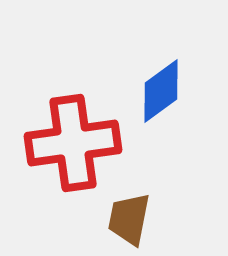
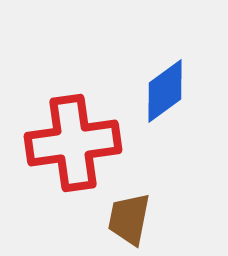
blue diamond: moved 4 px right
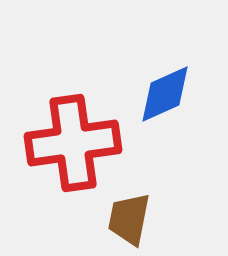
blue diamond: moved 3 px down; rotated 12 degrees clockwise
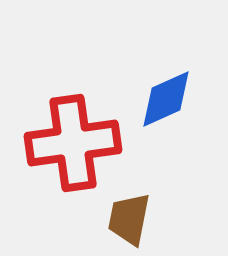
blue diamond: moved 1 px right, 5 px down
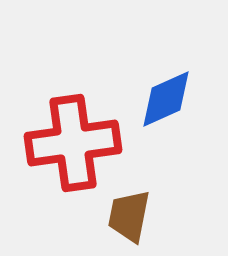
brown trapezoid: moved 3 px up
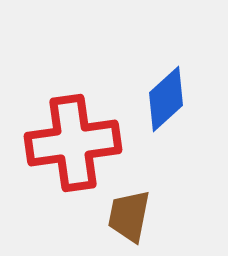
blue diamond: rotated 18 degrees counterclockwise
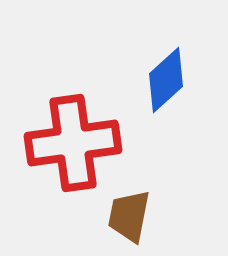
blue diamond: moved 19 px up
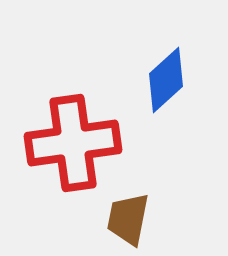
brown trapezoid: moved 1 px left, 3 px down
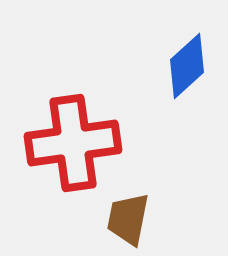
blue diamond: moved 21 px right, 14 px up
